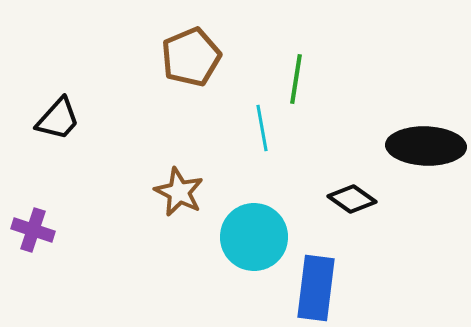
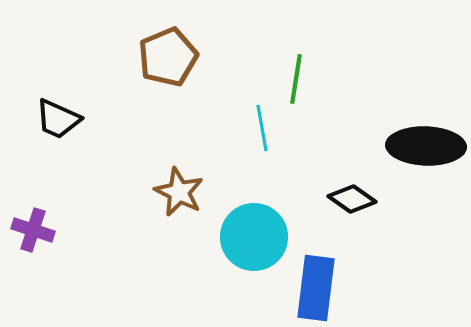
brown pentagon: moved 23 px left
black trapezoid: rotated 72 degrees clockwise
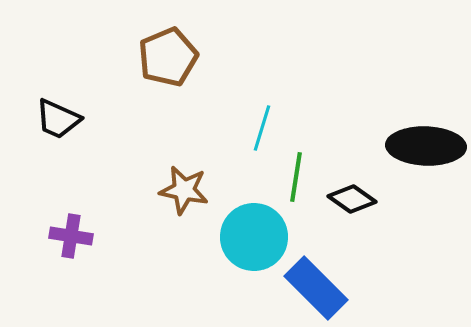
green line: moved 98 px down
cyan line: rotated 27 degrees clockwise
brown star: moved 5 px right, 2 px up; rotated 15 degrees counterclockwise
purple cross: moved 38 px right, 6 px down; rotated 9 degrees counterclockwise
blue rectangle: rotated 52 degrees counterclockwise
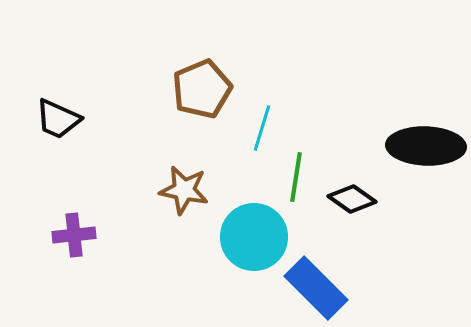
brown pentagon: moved 34 px right, 32 px down
purple cross: moved 3 px right, 1 px up; rotated 15 degrees counterclockwise
